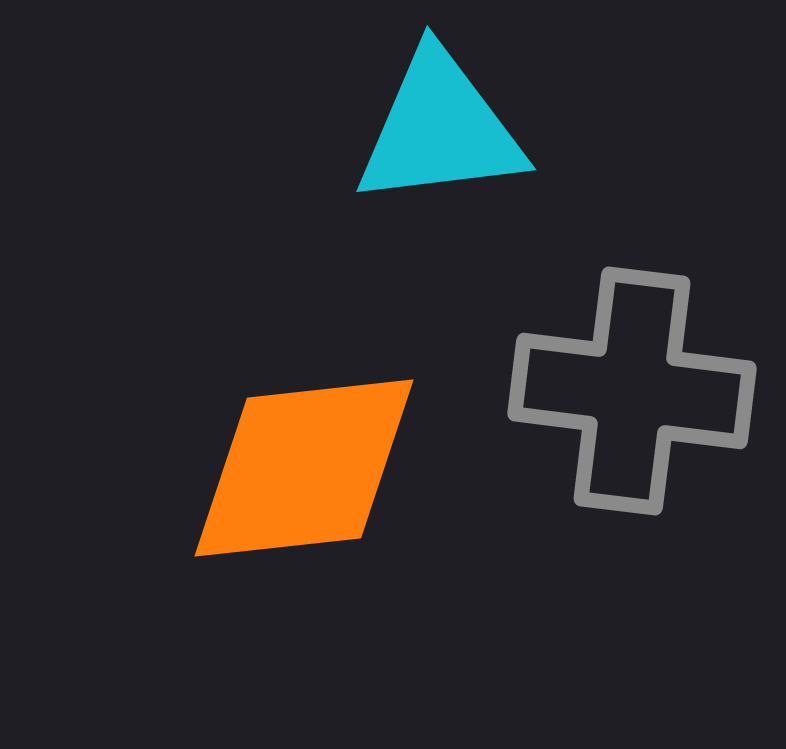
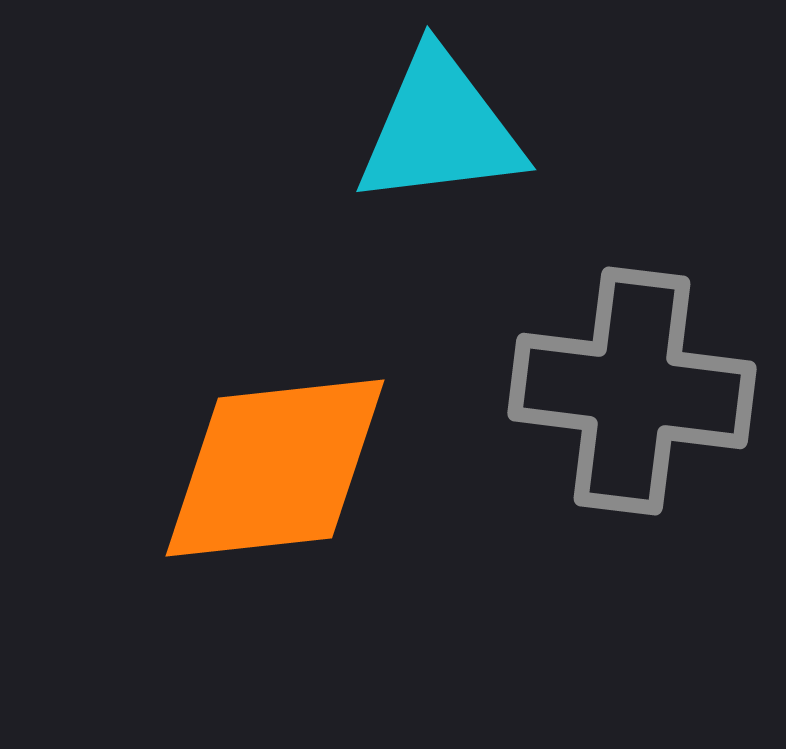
orange diamond: moved 29 px left
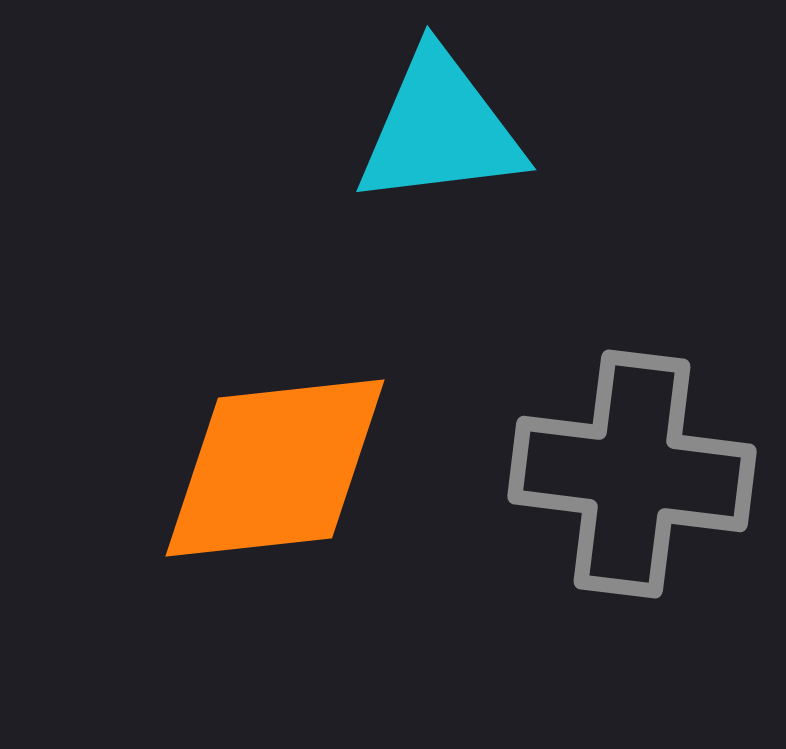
gray cross: moved 83 px down
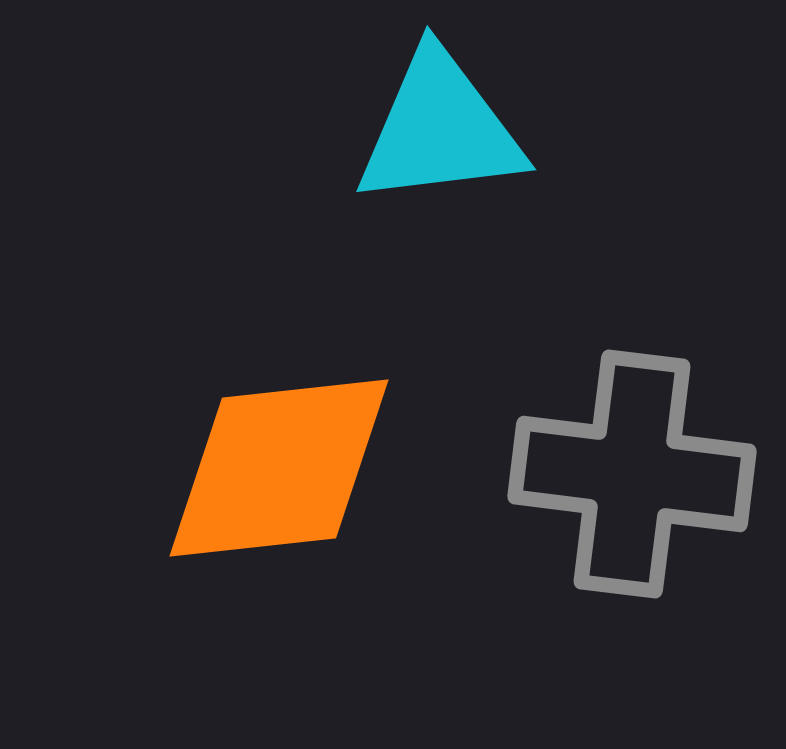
orange diamond: moved 4 px right
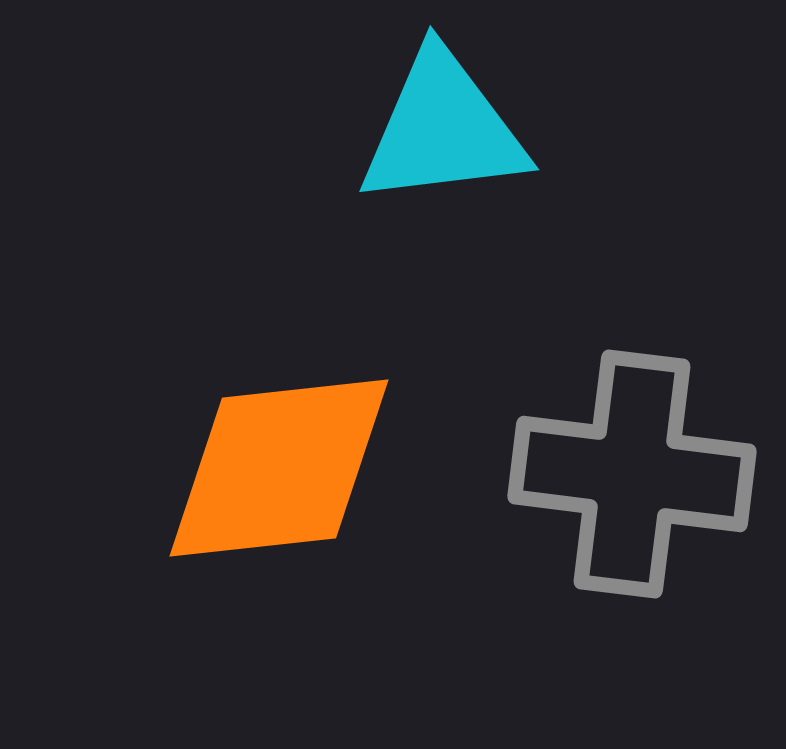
cyan triangle: moved 3 px right
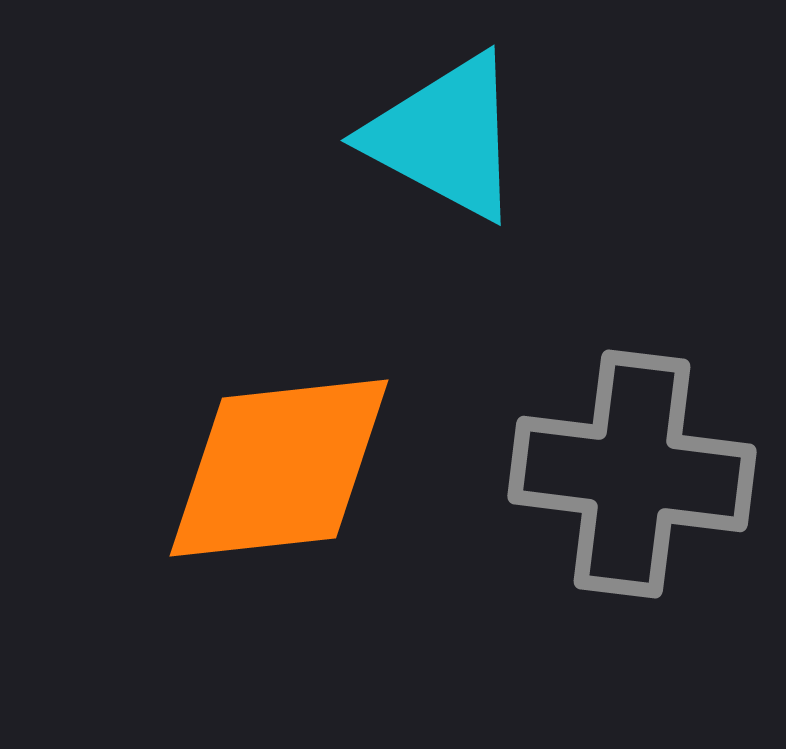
cyan triangle: moved 2 px right, 8 px down; rotated 35 degrees clockwise
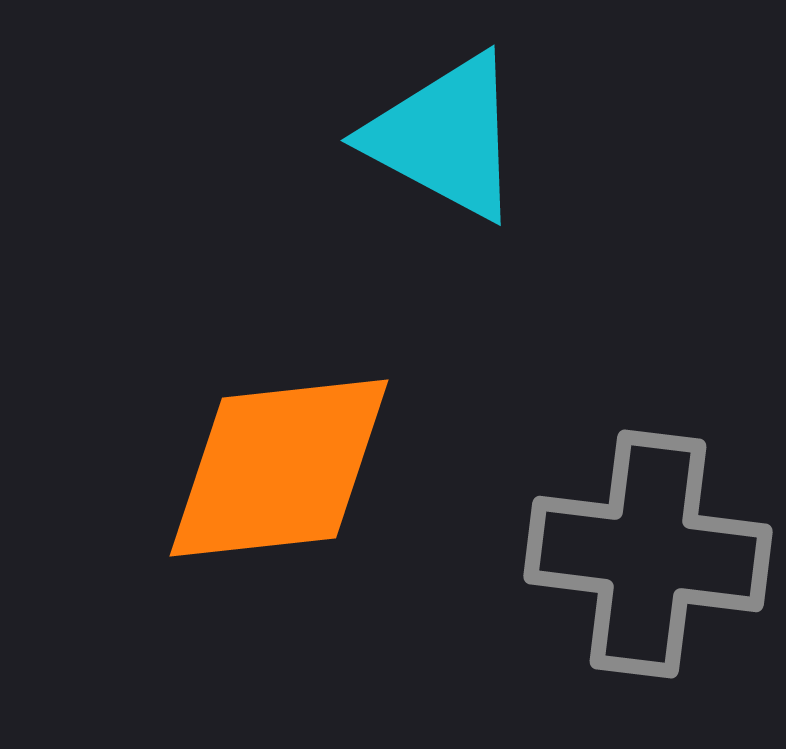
gray cross: moved 16 px right, 80 px down
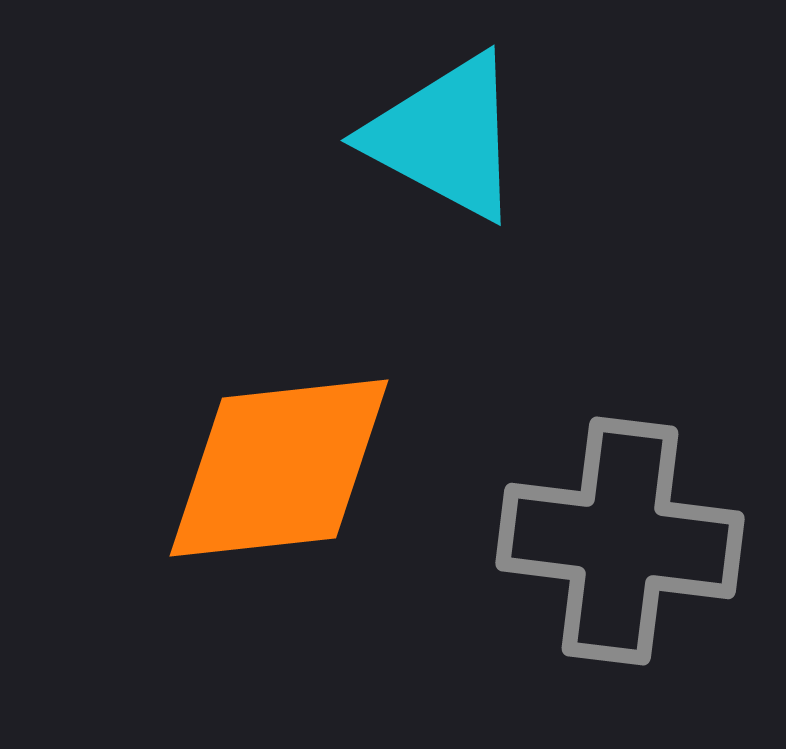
gray cross: moved 28 px left, 13 px up
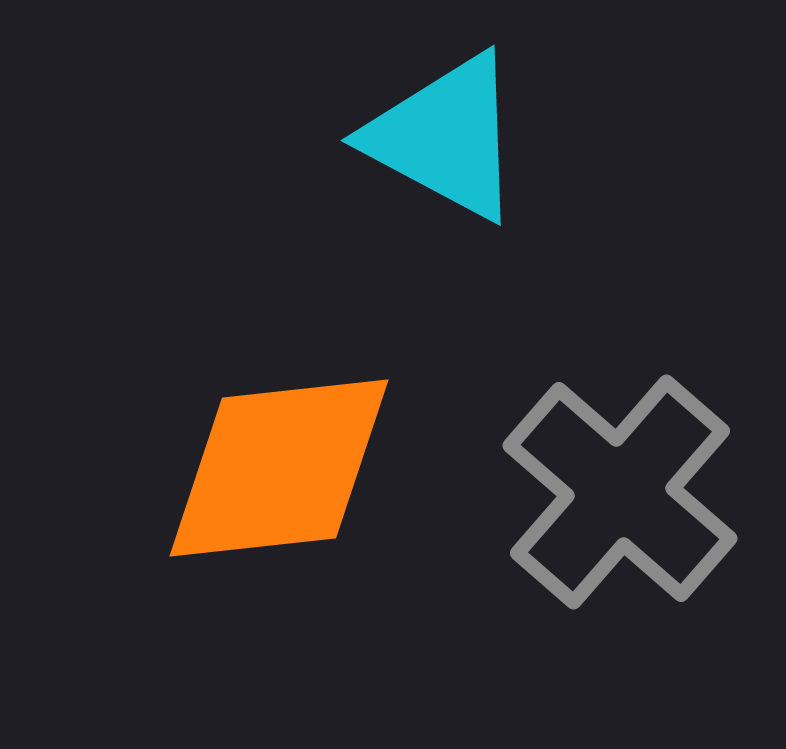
gray cross: moved 49 px up; rotated 34 degrees clockwise
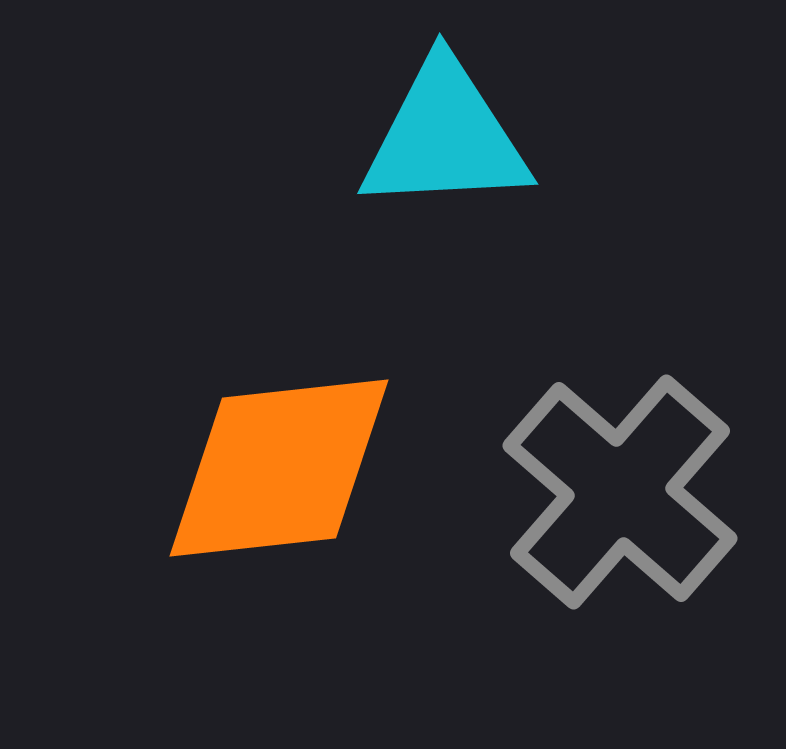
cyan triangle: rotated 31 degrees counterclockwise
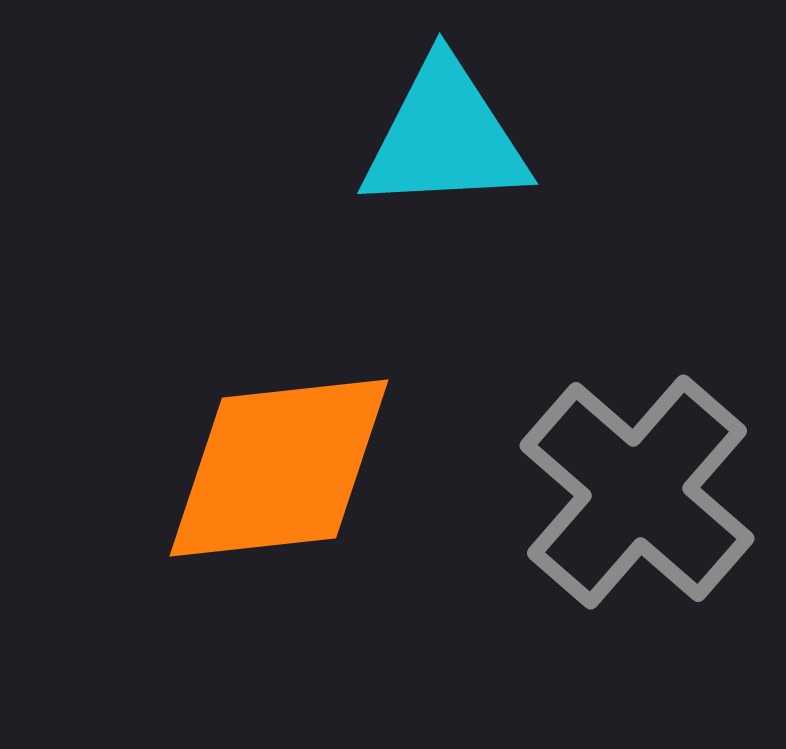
gray cross: moved 17 px right
